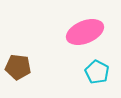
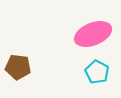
pink ellipse: moved 8 px right, 2 px down
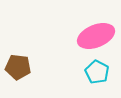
pink ellipse: moved 3 px right, 2 px down
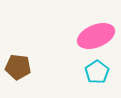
cyan pentagon: rotated 10 degrees clockwise
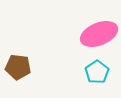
pink ellipse: moved 3 px right, 2 px up
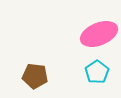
brown pentagon: moved 17 px right, 9 px down
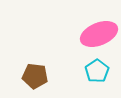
cyan pentagon: moved 1 px up
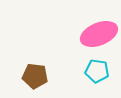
cyan pentagon: rotated 30 degrees counterclockwise
